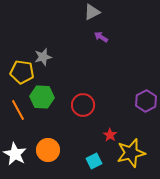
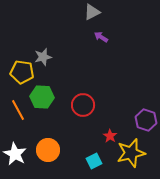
purple hexagon: moved 19 px down; rotated 15 degrees counterclockwise
red star: moved 1 px down
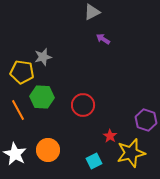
purple arrow: moved 2 px right, 2 px down
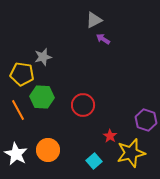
gray triangle: moved 2 px right, 8 px down
yellow pentagon: moved 2 px down
white star: moved 1 px right
cyan square: rotated 14 degrees counterclockwise
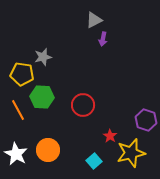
purple arrow: rotated 112 degrees counterclockwise
